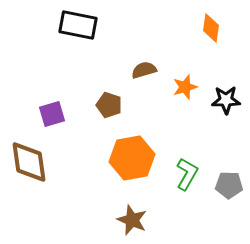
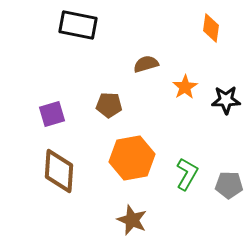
brown semicircle: moved 2 px right, 6 px up
orange star: rotated 15 degrees counterclockwise
brown pentagon: rotated 15 degrees counterclockwise
brown diamond: moved 30 px right, 9 px down; rotated 12 degrees clockwise
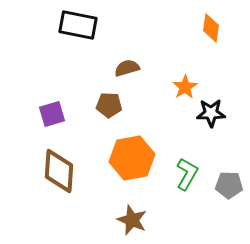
brown semicircle: moved 19 px left, 4 px down
black star: moved 15 px left, 13 px down
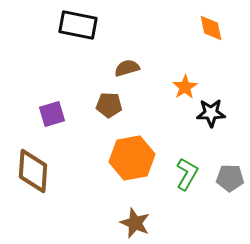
orange diamond: rotated 20 degrees counterclockwise
brown diamond: moved 26 px left
gray pentagon: moved 1 px right, 7 px up
brown star: moved 3 px right, 3 px down
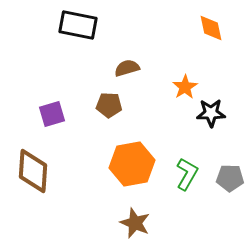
orange hexagon: moved 6 px down
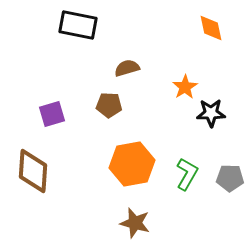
brown star: rotated 8 degrees counterclockwise
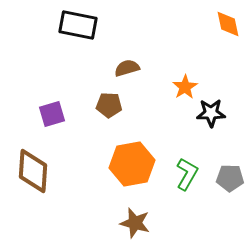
orange diamond: moved 17 px right, 4 px up
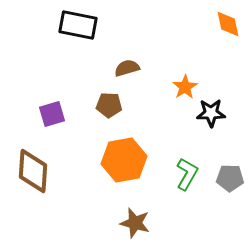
orange hexagon: moved 8 px left, 4 px up
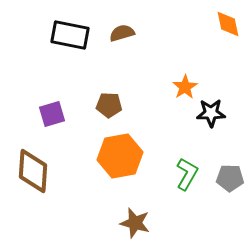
black rectangle: moved 8 px left, 10 px down
brown semicircle: moved 5 px left, 35 px up
orange hexagon: moved 4 px left, 4 px up
